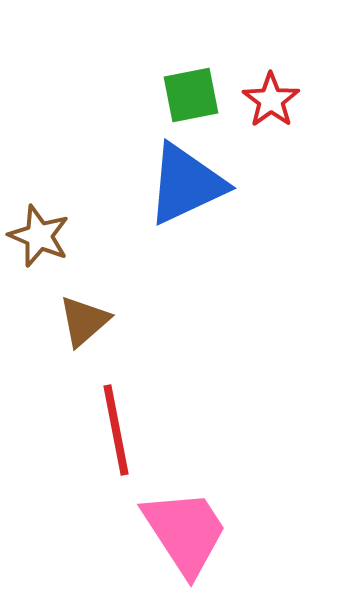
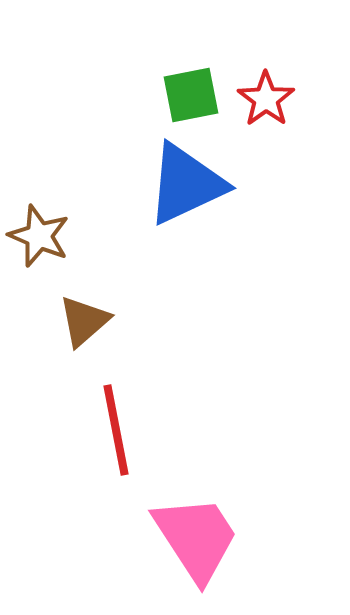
red star: moved 5 px left, 1 px up
pink trapezoid: moved 11 px right, 6 px down
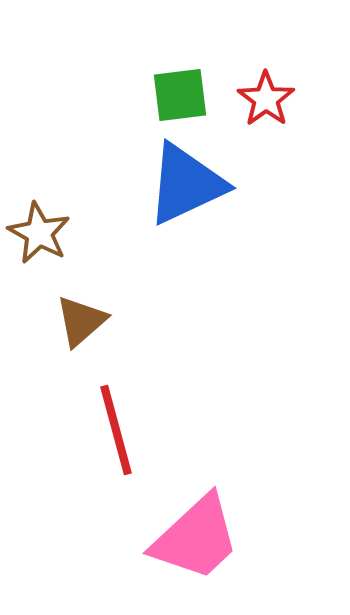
green square: moved 11 px left; rotated 4 degrees clockwise
brown star: moved 3 px up; rotated 6 degrees clockwise
brown triangle: moved 3 px left
red line: rotated 4 degrees counterclockwise
pink trapezoid: rotated 80 degrees clockwise
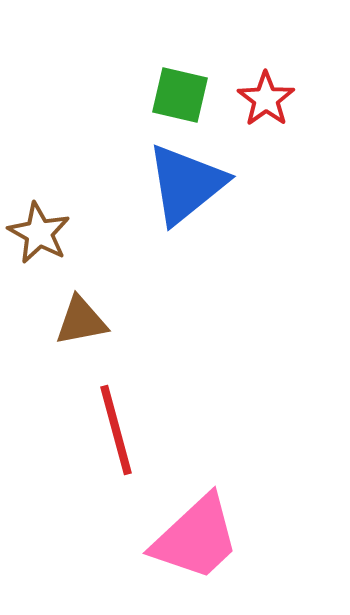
green square: rotated 20 degrees clockwise
blue triangle: rotated 14 degrees counterclockwise
brown triangle: rotated 30 degrees clockwise
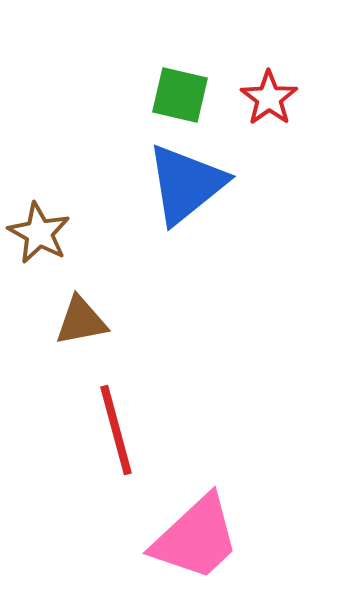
red star: moved 3 px right, 1 px up
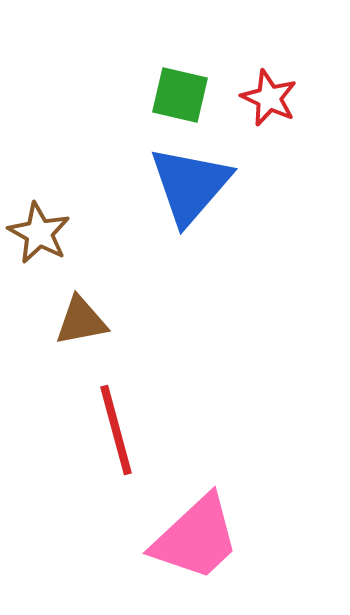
red star: rotated 12 degrees counterclockwise
blue triangle: moved 4 px right, 1 px down; rotated 10 degrees counterclockwise
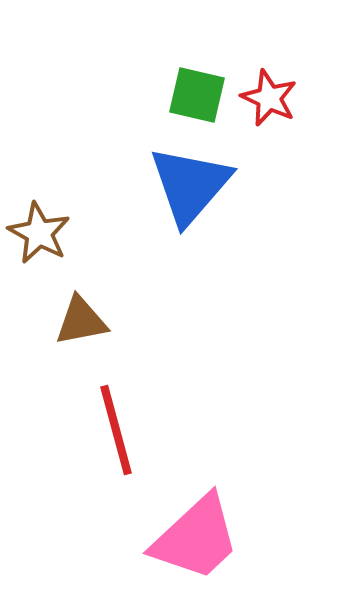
green square: moved 17 px right
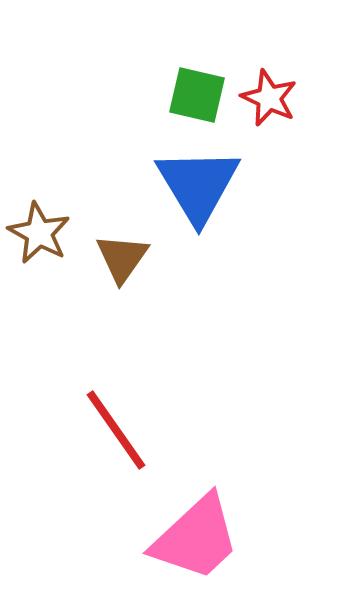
blue triangle: moved 8 px right; rotated 12 degrees counterclockwise
brown triangle: moved 41 px right, 63 px up; rotated 44 degrees counterclockwise
red line: rotated 20 degrees counterclockwise
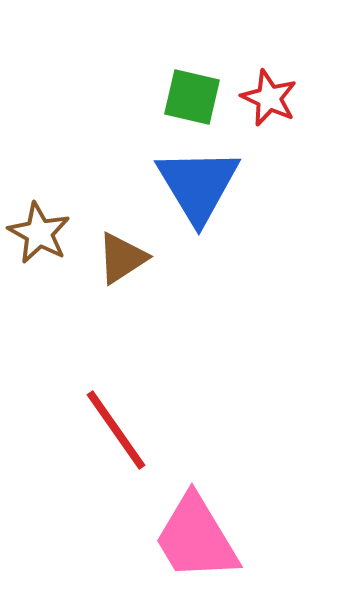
green square: moved 5 px left, 2 px down
brown triangle: rotated 22 degrees clockwise
pink trapezoid: rotated 102 degrees clockwise
